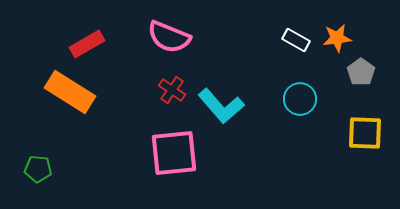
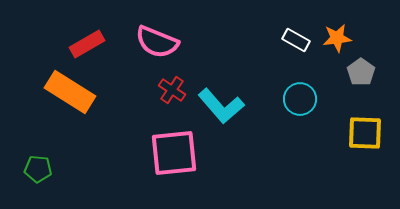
pink semicircle: moved 12 px left, 5 px down
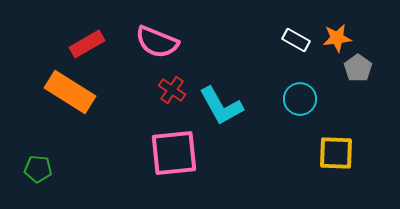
gray pentagon: moved 3 px left, 4 px up
cyan L-shape: rotated 12 degrees clockwise
yellow square: moved 29 px left, 20 px down
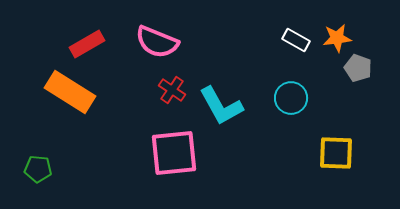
gray pentagon: rotated 16 degrees counterclockwise
cyan circle: moved 9 px left, 1 px up
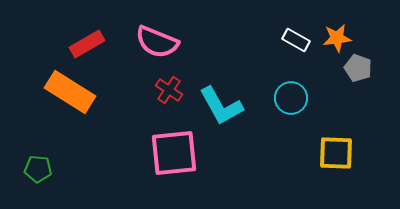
red cross: moved 3 px left
